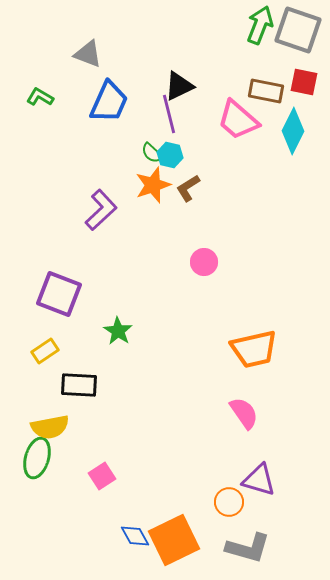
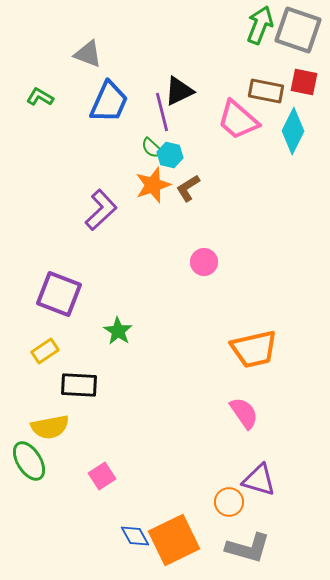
black triangle: moved 5 px down
purple line: moved 7 px left, 2 px up
green semicircle: moved 5 px up
green ellipse: moved 8 px left, 3 px down; rotated 48 degrees counterclockwise
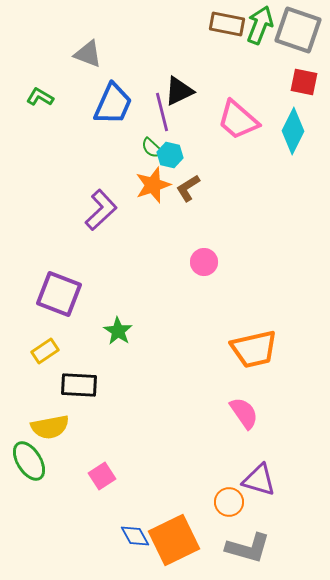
brown rectangle: moved 39 px left, 67 px up
blue trapezoid: moved 4 px right, 2 px down
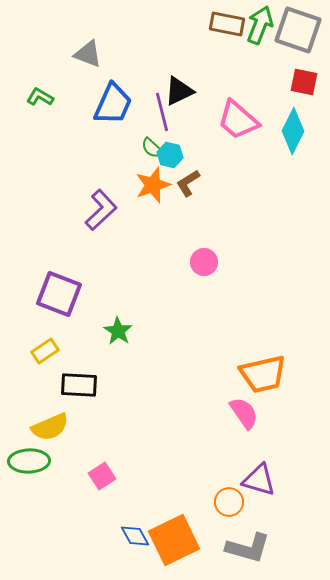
brown L-shape: moved 5 px up
orange trapezoid: moved 9 px right, 25 px down
yellow semicircle: rotated 12 degrees counterclockwise
green ellipse: rotated 60 degrees counterclockwise
